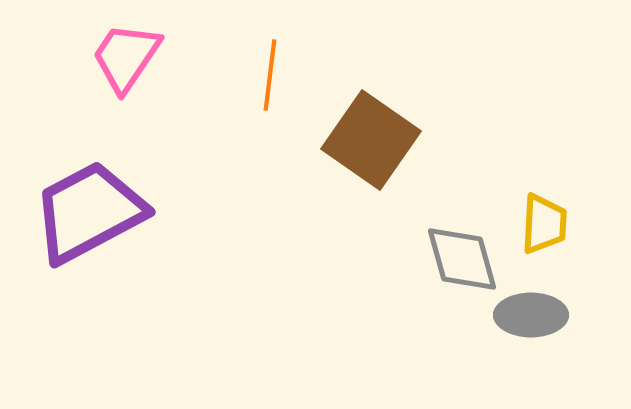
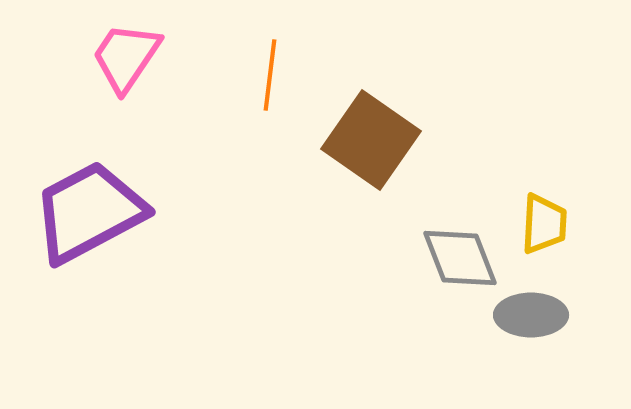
gray diamond: moved 2 px left, 1 px up; rotated 6 degrees counterclockwise
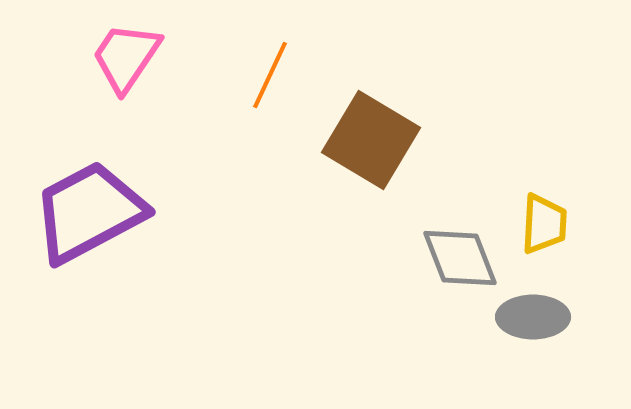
orange line: rotated 18 degrees clockwise
brown square: rotated 4 degrees counterclockwise
gray ellipse: moved 2 px right, 2 px down
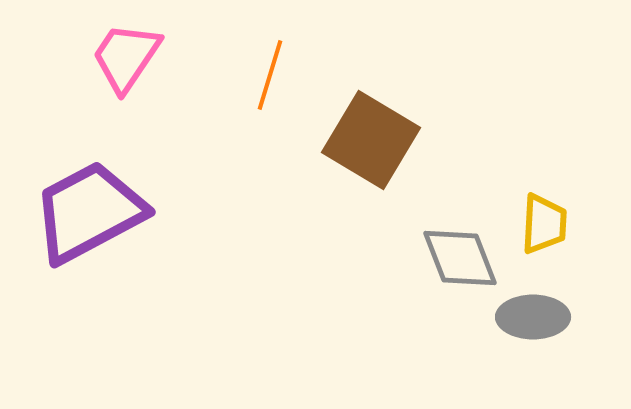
orange line: rotated 8 degrees counterclockwise
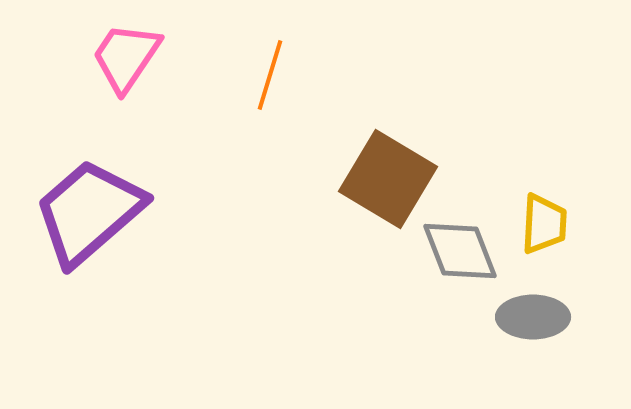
brown square: moved 17 px right, 39 px down
purple trapezoid: rotated 13 degrees counterclockwise
gray diamond: moved 7 px up
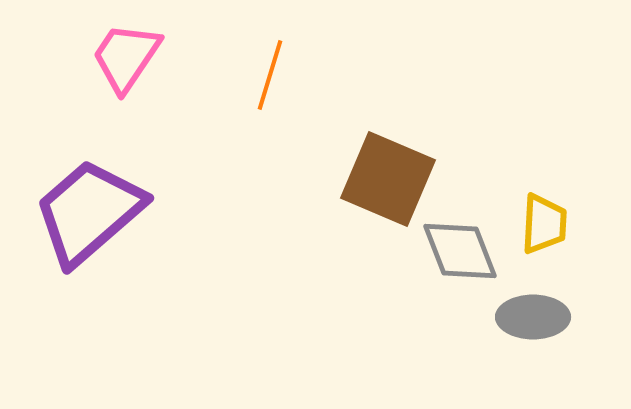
brown square: rotated 8 degrees counterclockwise
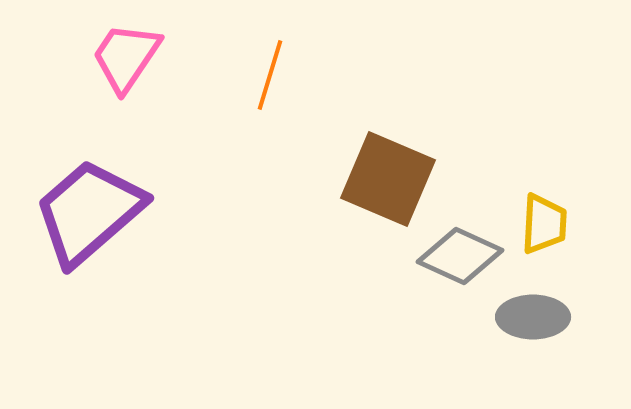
gray diamond: moved 5 px down; rotated 44 degrees counterclockwise
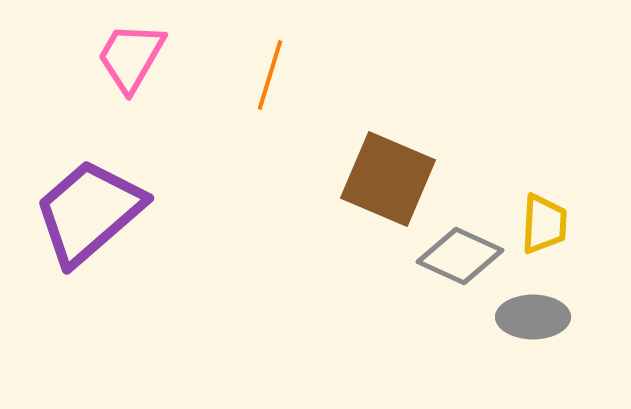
pink trapezoid: moved 5 px right; rotated 4 degrees counterclockwise
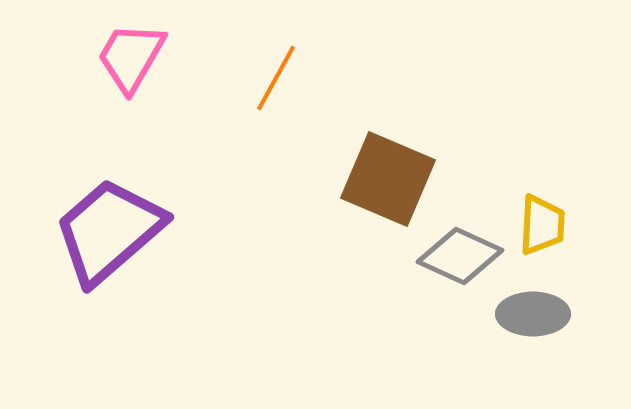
orange line: moved 6 px right, 3 px down; rotated 12 degrees clockwise
purple trapezoid: moved 20 px right, 19 px down
yellow trapezoid: moved 2 px left, 1 px down
gray ellipse: moved 3 px up
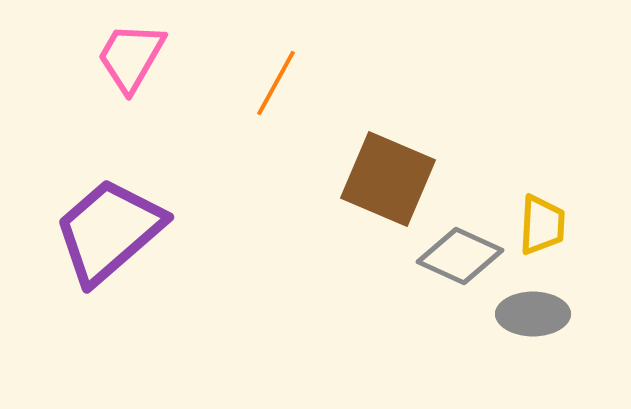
orange line: moved 5 px down
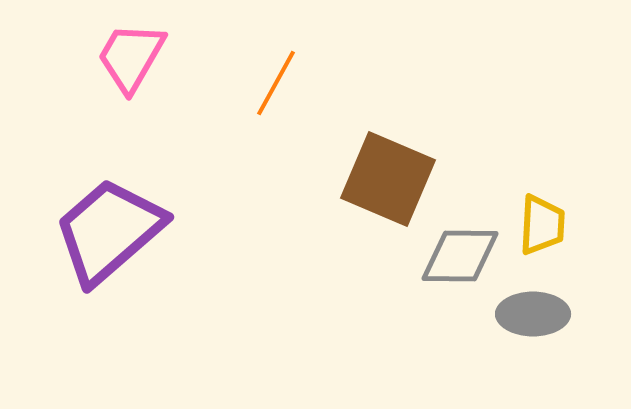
gray diamond: rotated 24 degrees counterclockwise
